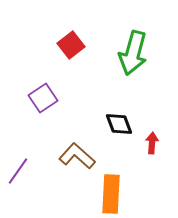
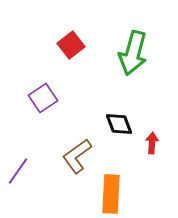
brown L-shape: rotated 78 degrees counterclockwise
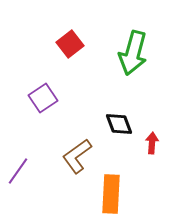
red square: moved 1 px left, 1 px up
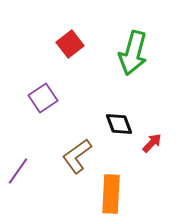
red arrow: rotated 40 degrees clockwise
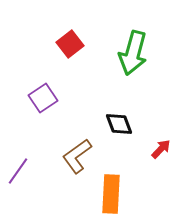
red arrow: moved 9 px right, 6 px down
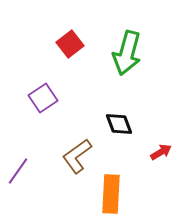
green arrow: moved 6 px left
red arrow: moved 3 px down; rotated 15 degrees clockwise
